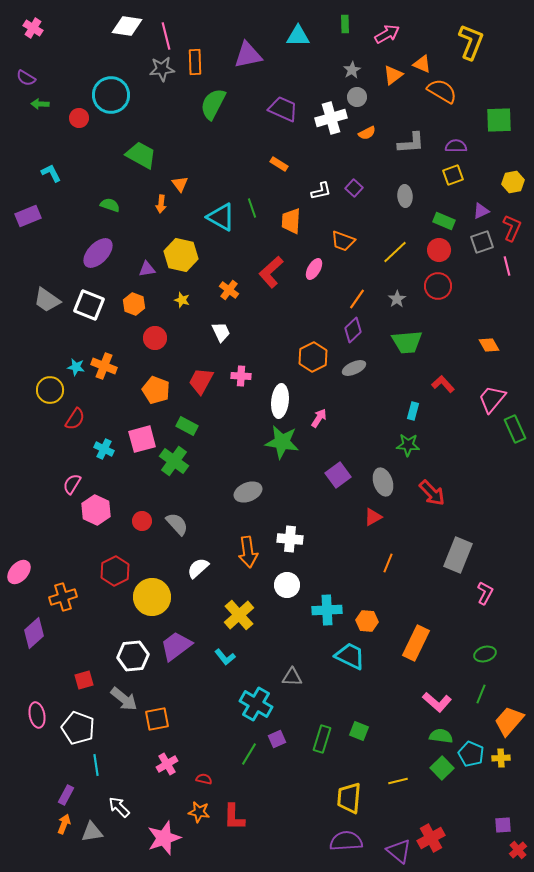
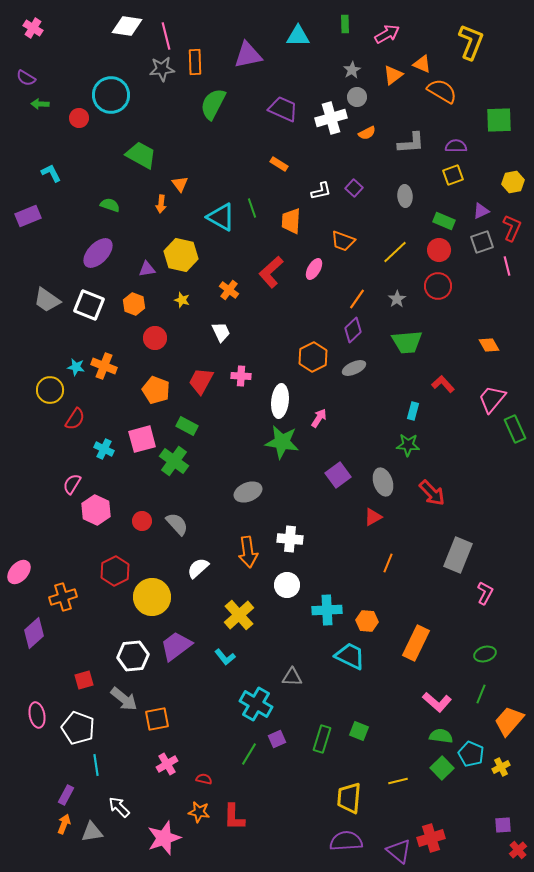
yellow cross at (501, 758): moved 9 px down; rotated 24 degrees counterclockwise
red cross at (431, 838): rotated 12 degrees clockwise
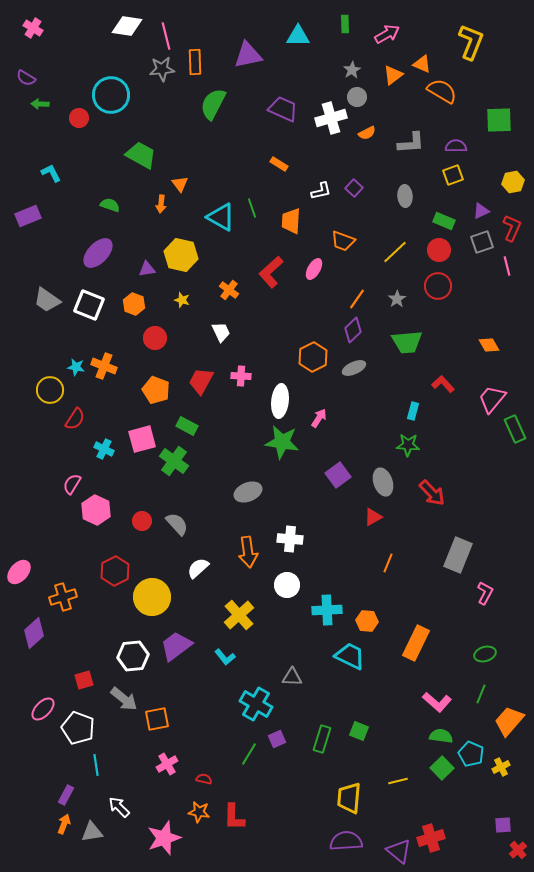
pink ellipse at (37, 715): moved 6 px right, 6 px up; rotated 55 degrees clockwise
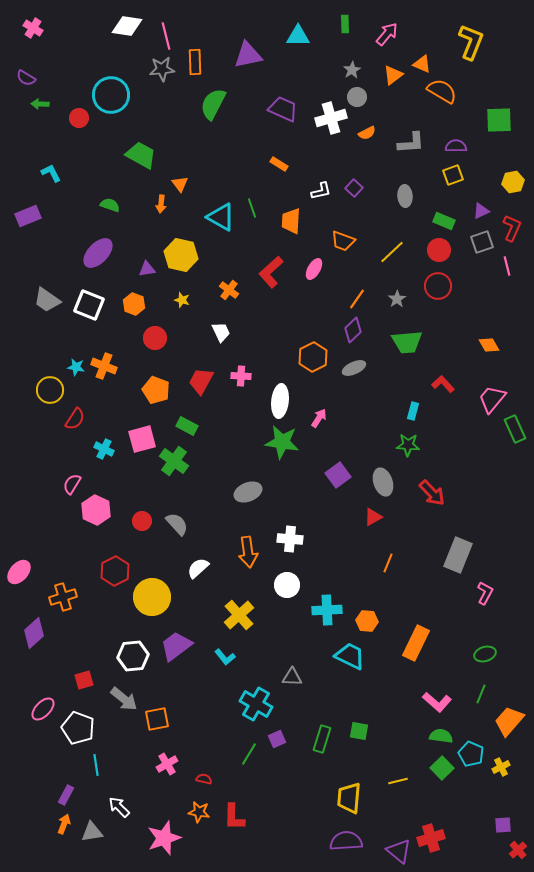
pink arrow at (387, 34): rotated 20 degrees counterclockwise
yellow line at (395, 252): moved 3 px left
green square at (359, 731): rotated 12 degrees counterclockwise
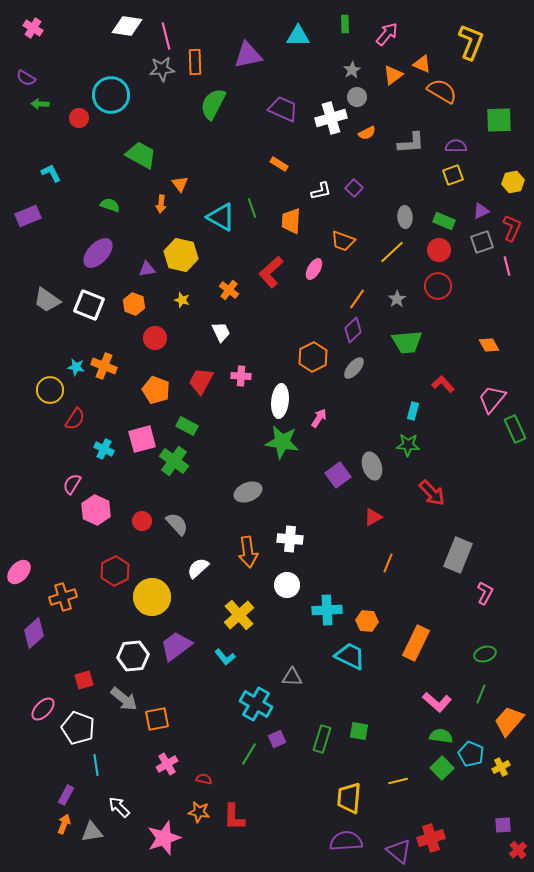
gray ellipse at (405, 196): moved 21 px down
gray ellipse at (354, 368): rotated 25 degrees counterclockwise
gray ellipse at (383, 482): moved 11 px left, 16 px up
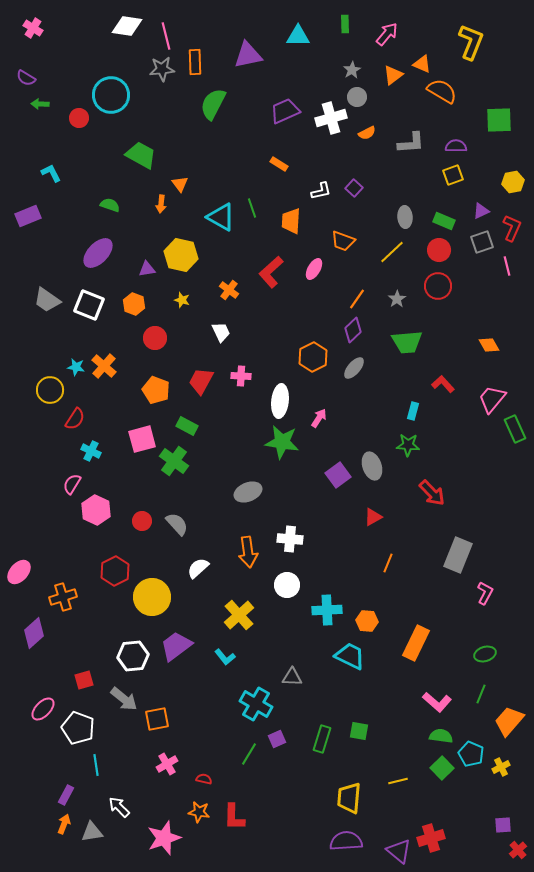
purple trapezoid at (283, 109): moved 2 px right, 2 px down; rotated 48 degrees counterclockwise
orange cross at (104, 366): rotated 20 degrees clockwise
cyan cross at (104, 449): moved 13 px left, 2 px down
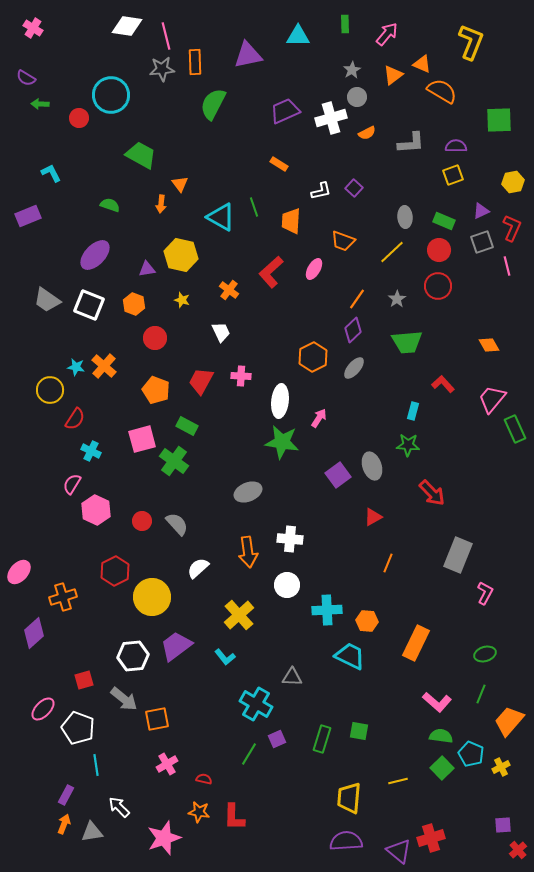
green line at (252, 208): moved 2 px right, 1 px up
purple ellipse at (98, 253): moved 3 px left, 2 px down
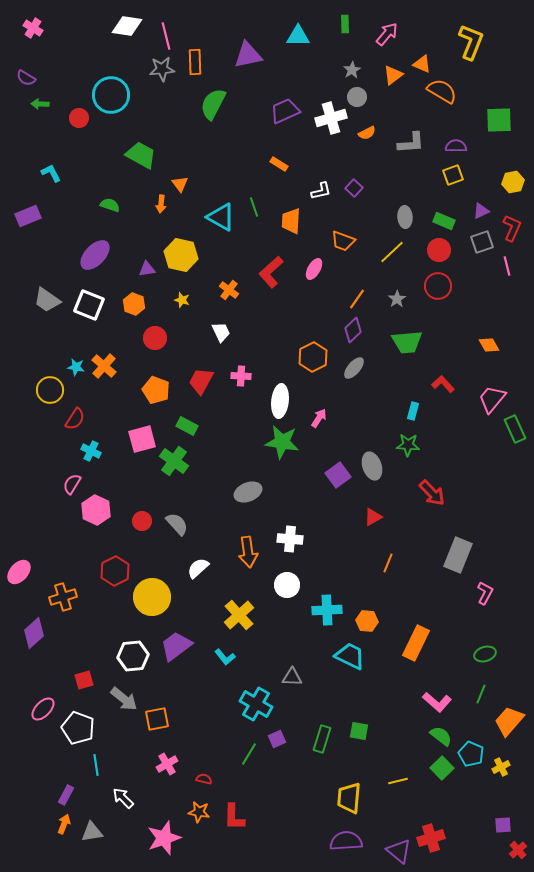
green semicircle at (441, 736): rotated 30 degrees clockwise
white arrow at (119, 807): moved 4 px right, 9 px up
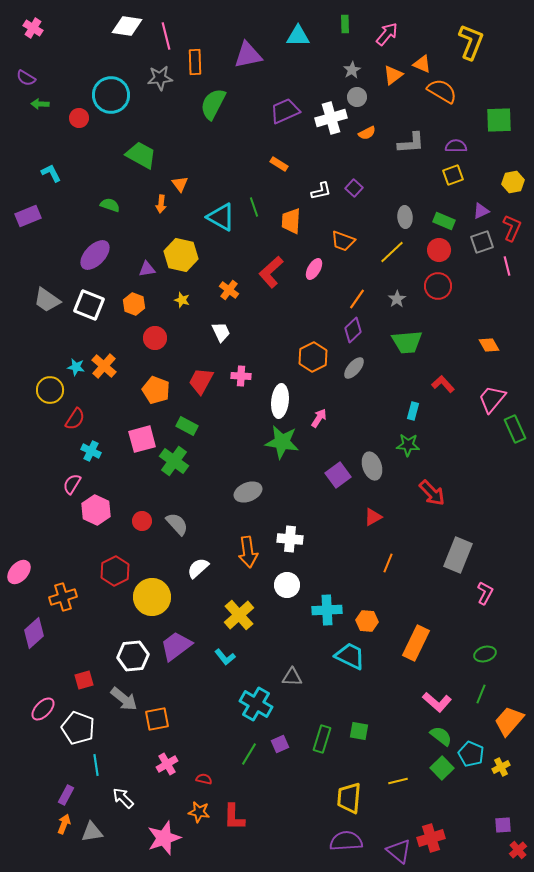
gray star at (162, 69): moved 2 px left, 9 px down
purple square at (277, 739): moved 3 px right, 5 px down
